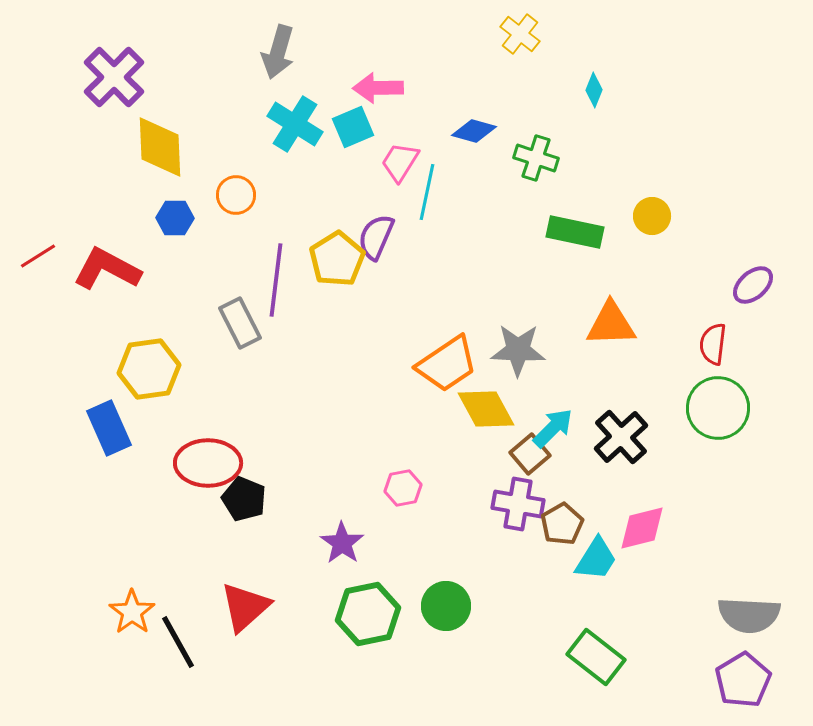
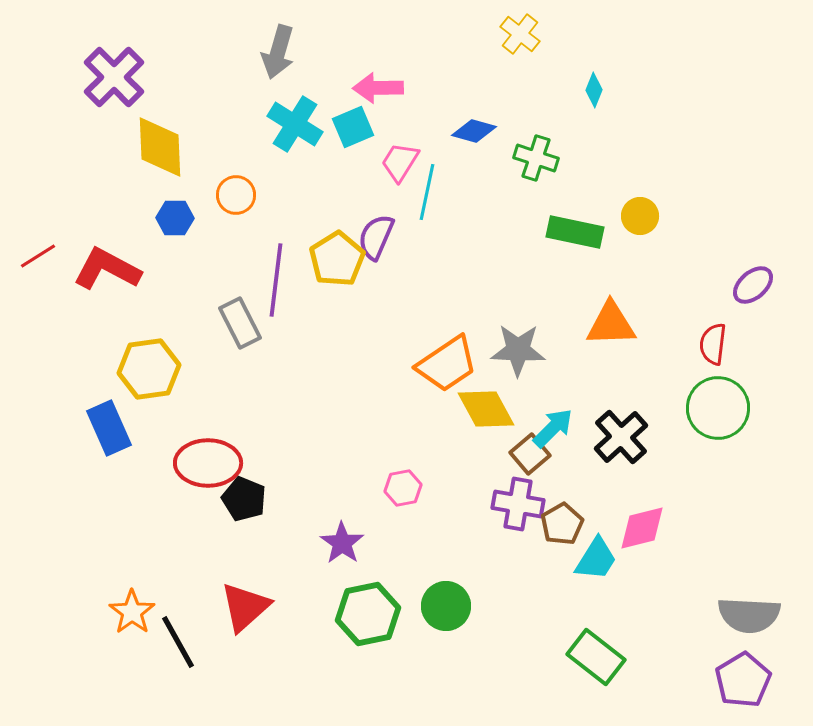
yellow circle at (652, 216): moved 12 px left
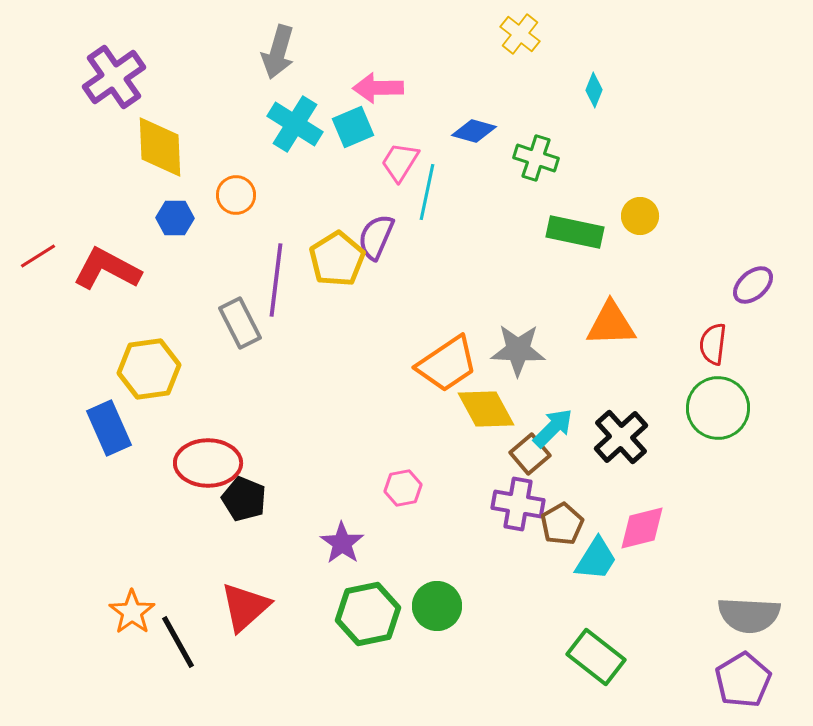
purple cross at (114, 77): rotated 10 degrees clockwise
green circle at (446, 606): moved 9 px left
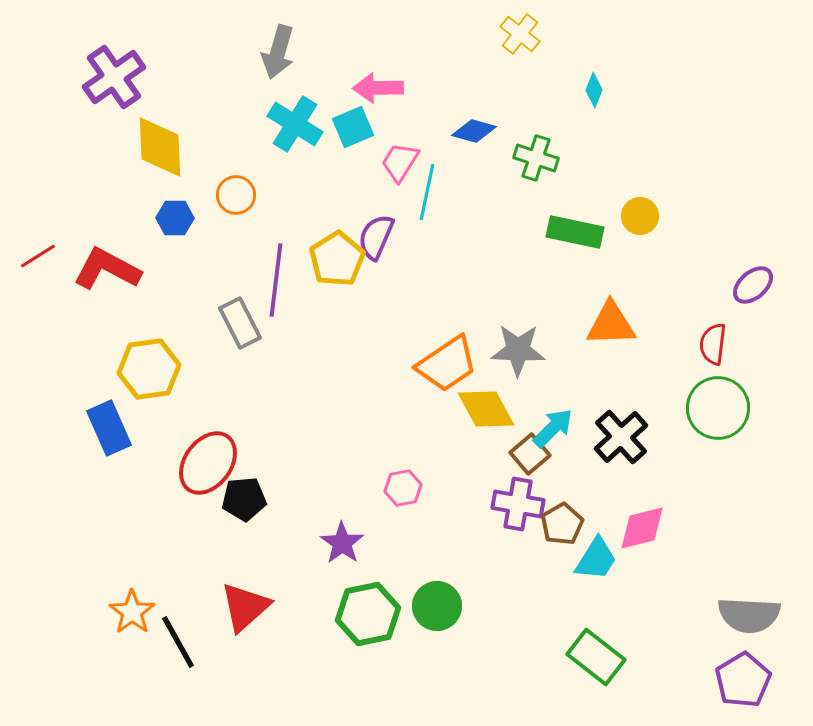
red ellipse at (208, 463): rotated 54 degrees counterclockwise
black pentagon at (244, 499): rotated 27 degrees counterclockwise
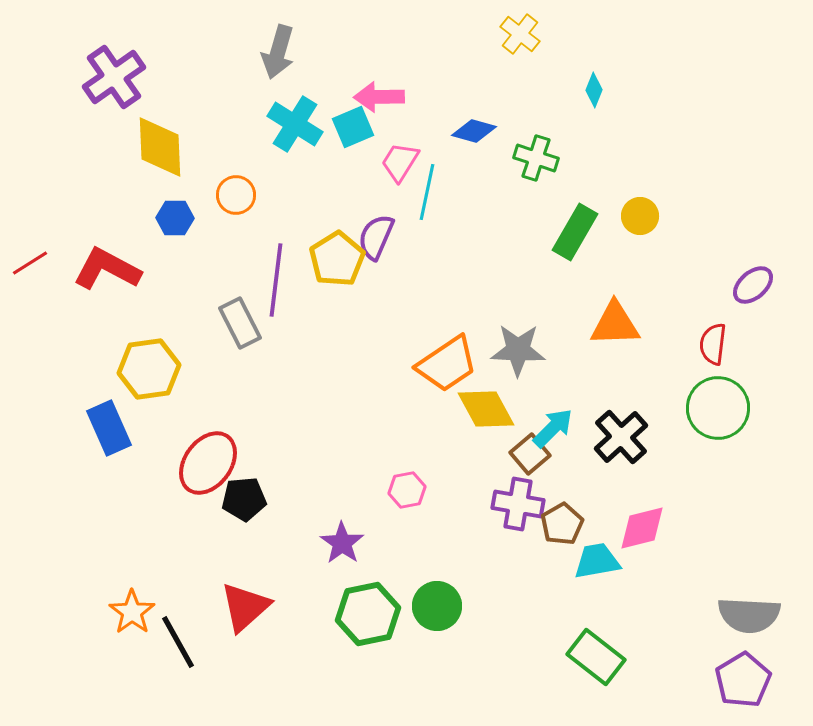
pink arrow at (378, 88): moved 1 px right, 9 px down
green rectangle at (575, 232): rotated 72 degrees counterclockwise
red line at (38, 256): moved 8 px left, 7 px down
orange triangle at (611, 324): moved 4 px right
pink hexagon at (403, 488): moved 4 px right, 2 px down
cyan trapezoid at (596, 559): moved 1 px right, 2 px down; rotated 132 degrees counterclockwise
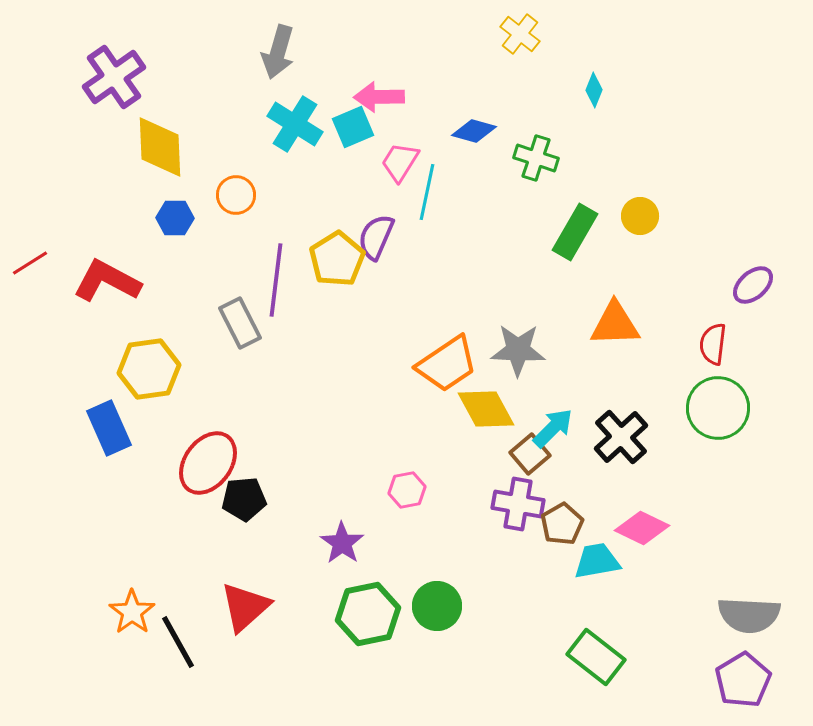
red L-shape at (107, 269): moved 12 px down
pink diamond at (642, 528): rotated 40 degrees clockwise
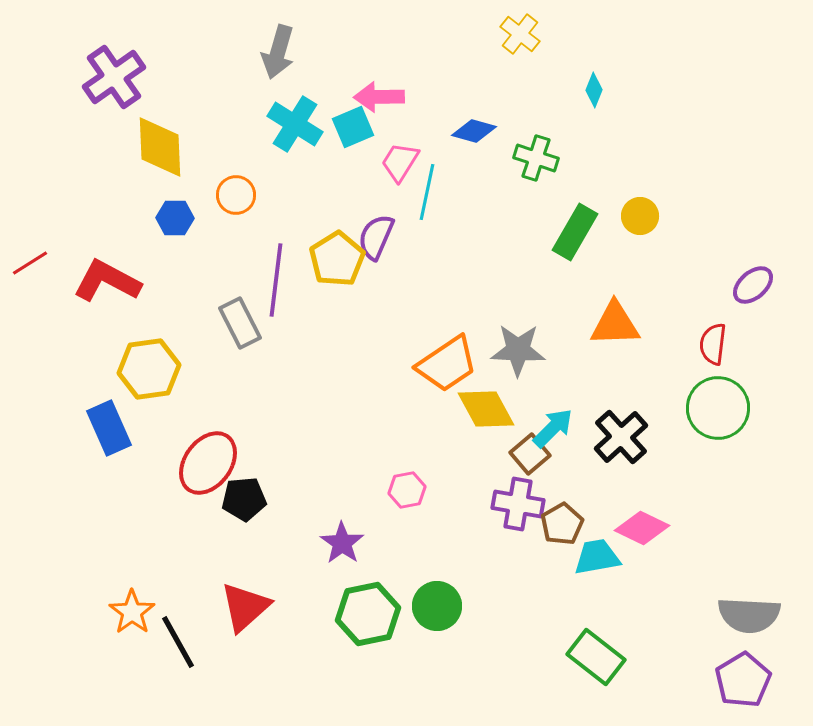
cyan trapezoid at (597, 561): moved 4 px up
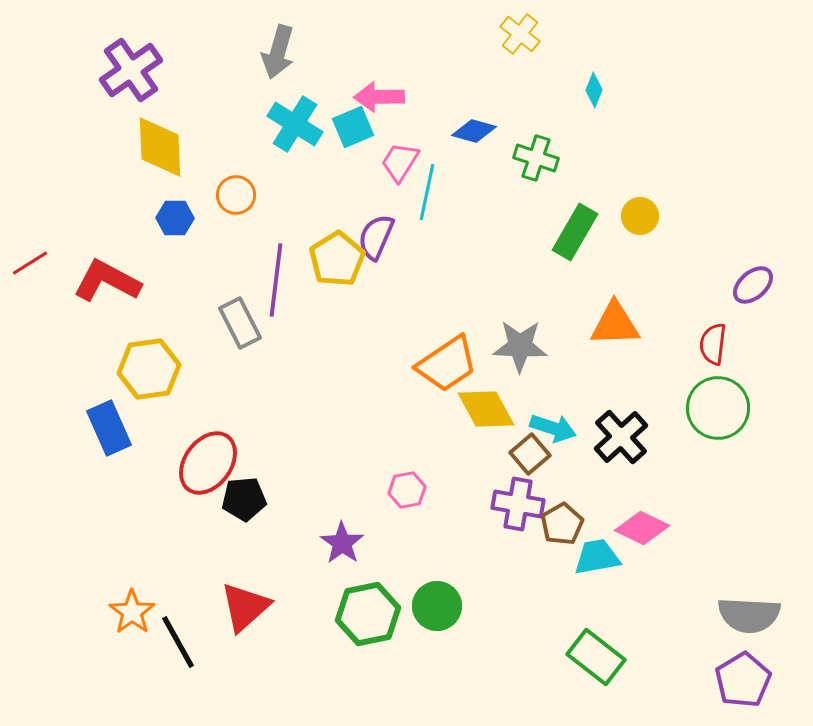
purple cross at (114, 77): moved 17 px right, 7 px up
gray star at (518, 350): moved 2 px right, 4 px up
cyan arrow at (553, 428): rotated 63 degrees clockwise
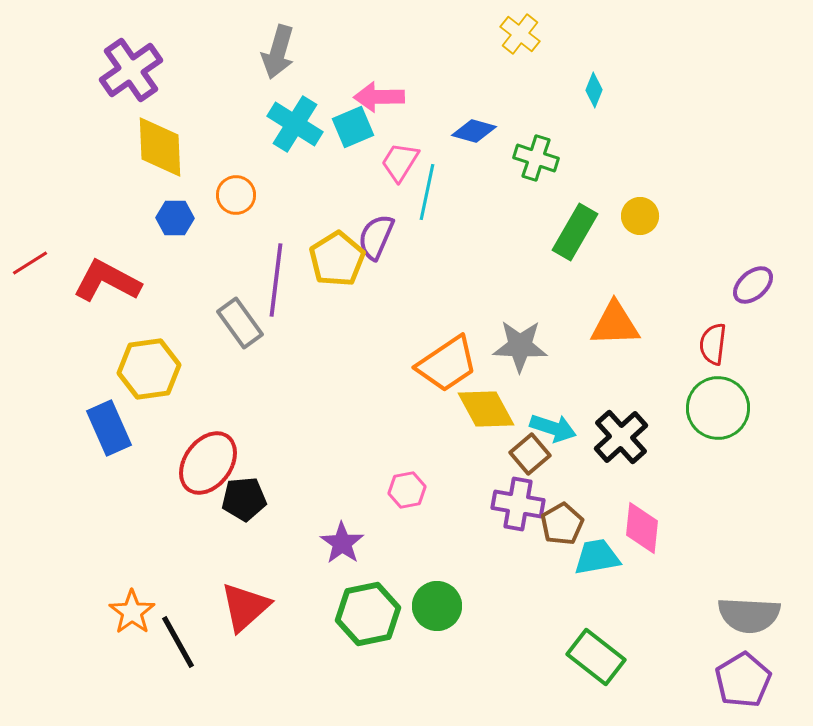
gray rectangle at (240, 323): rotated 9 degrees counterclockwise
pink diamond at (642, 528): rotated 70 degrees clockwise
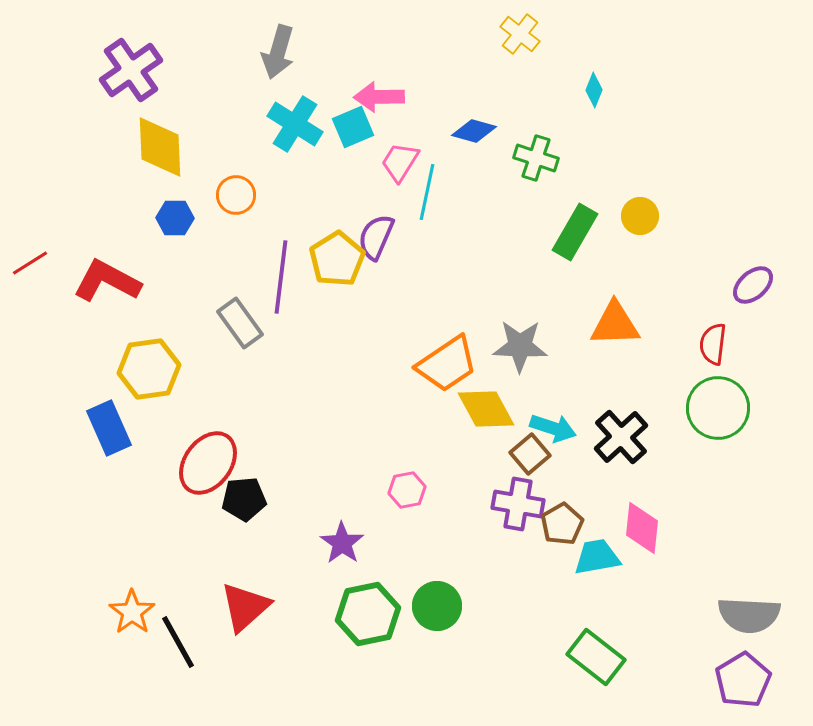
purple line at (276, 280): moved 5 px right, 3 px up
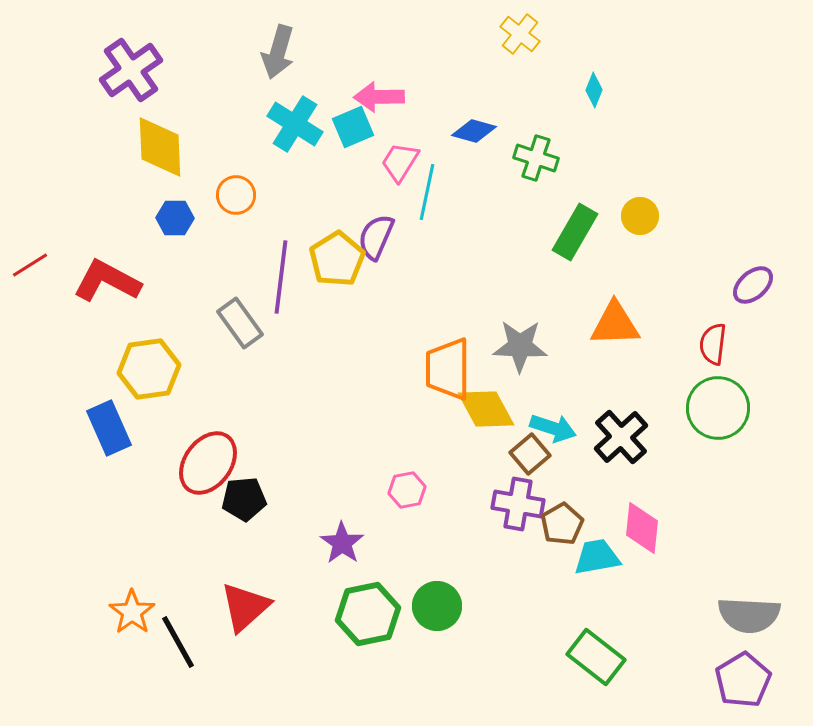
red line at (30, 263): moved 2 px down
orange trapezoid at (447, 364): moved 1 px right, 5 px down; rotated 124 degrees clockwise
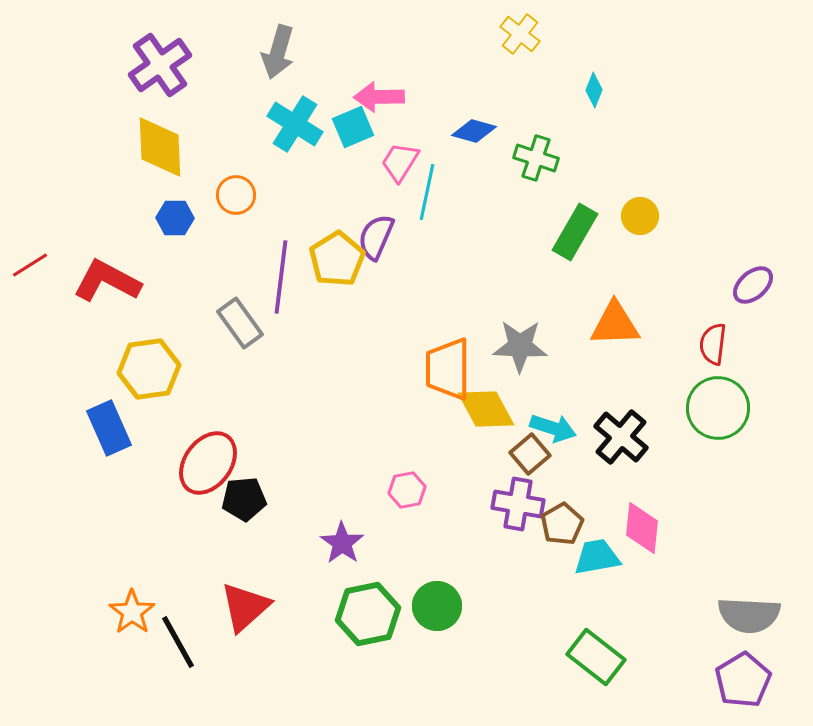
purple cross at (131, 70): moved 29 px right, 5 px up
black cross at (621, 437): rotated 8 degrees counterclockwise
